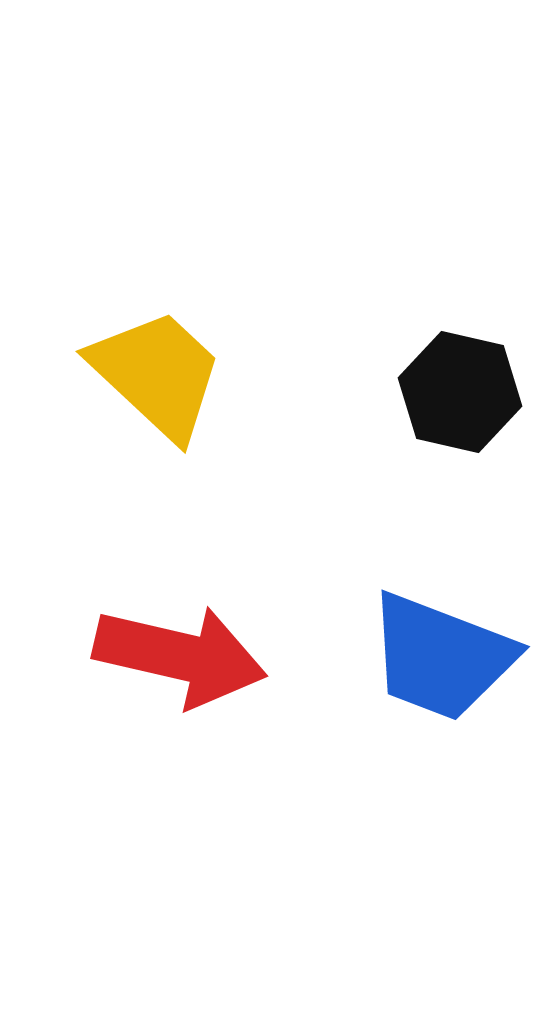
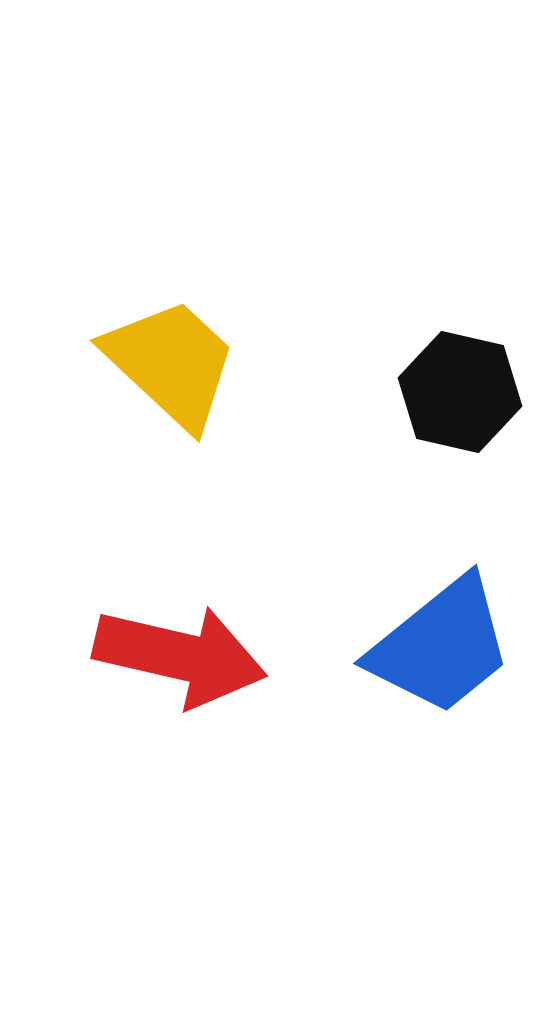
yellow trapezoid: moved 14 px right, 11 px up
blue trapezoid: moved 11 px up; rotated 60 degrees counterclockwise
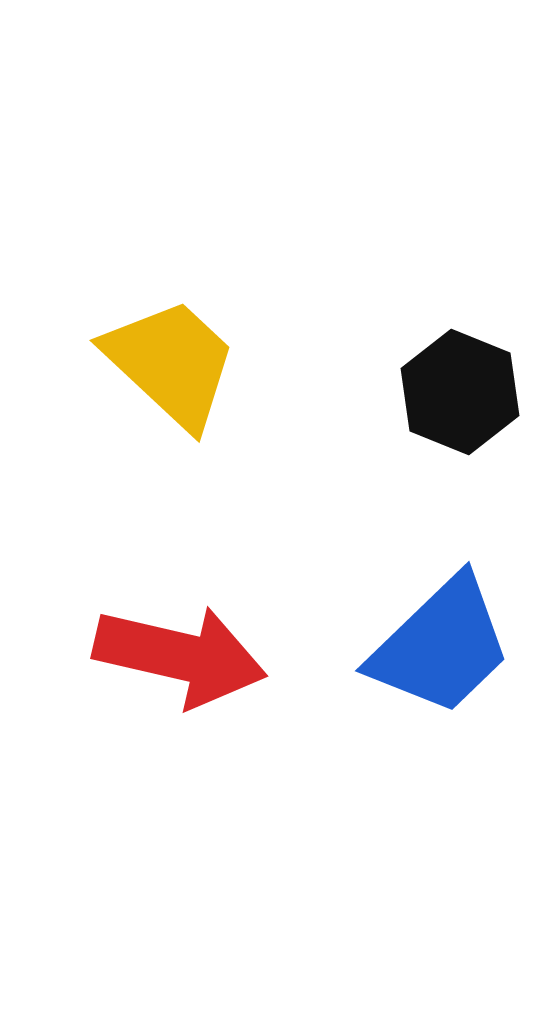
black hexagon: rotated 9 degrees clockwise
blue trapezoid: rotated 5 degrees counterclockwise
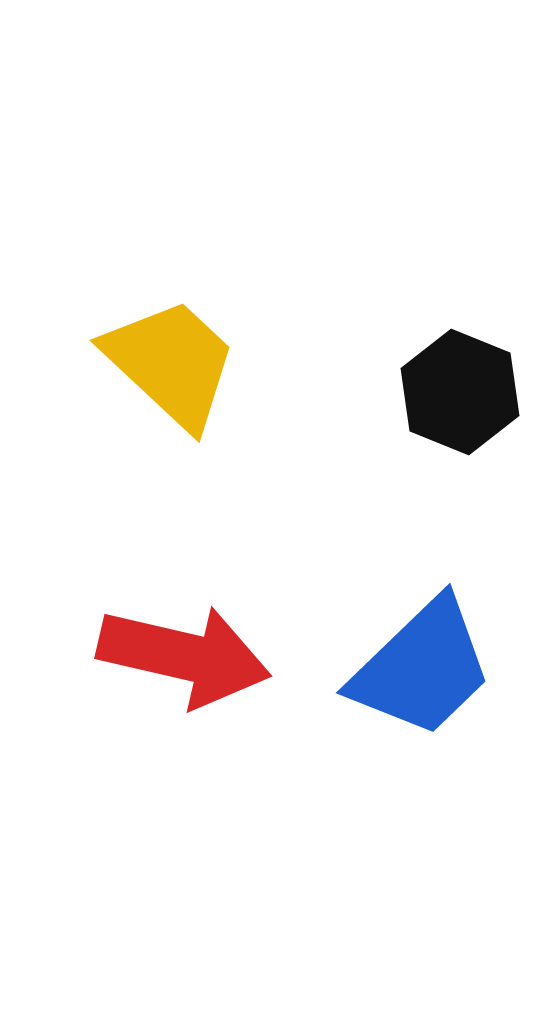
blue trapezoid: moved 19 px left, 22 px down
red arrow: moved 4 px right
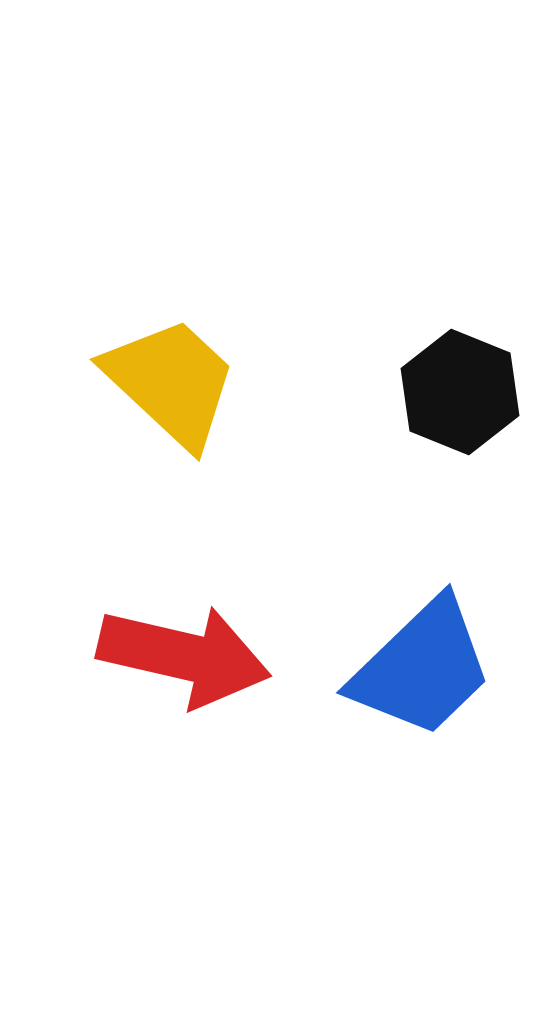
yellow trapezoid: moved 19 px down
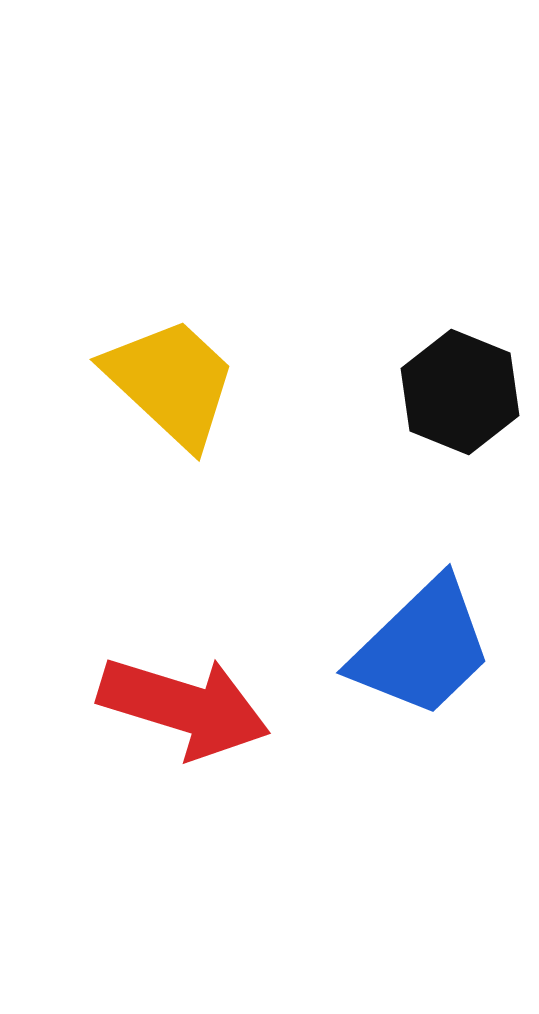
red arrow: moved 51 px down; rotated 4 degrees clockwise
blue trapezoid: moved 20 px up
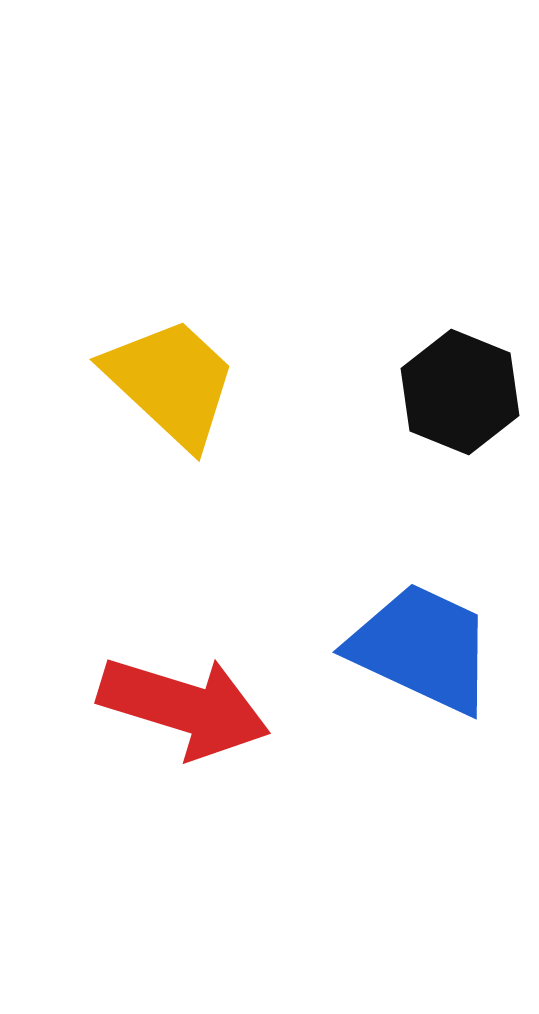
blue trapezoid: rotated 111 degrees counterclockwise
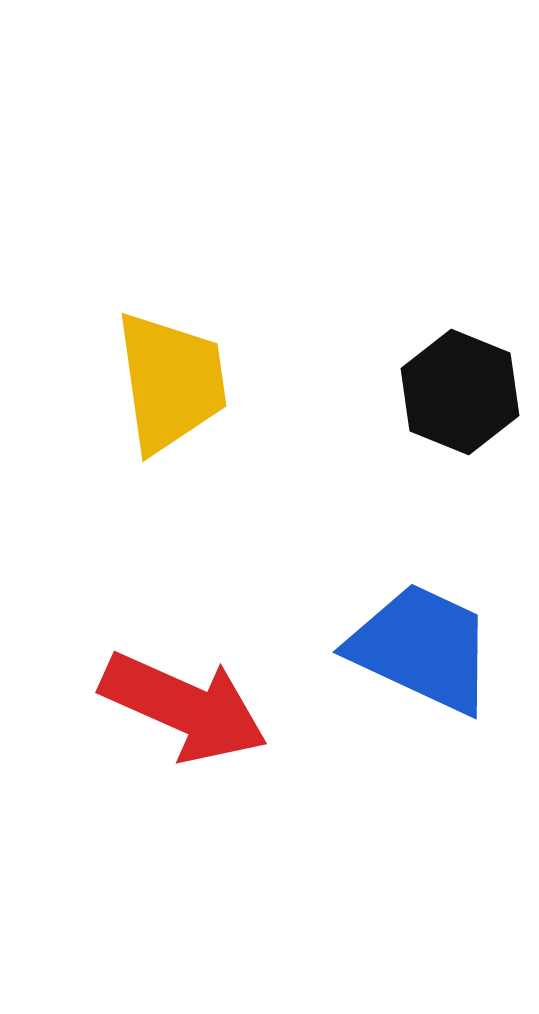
yellow trapezoid: rotated 39 degrees clockwise
red arrow: rotated 7 degrees clockwise
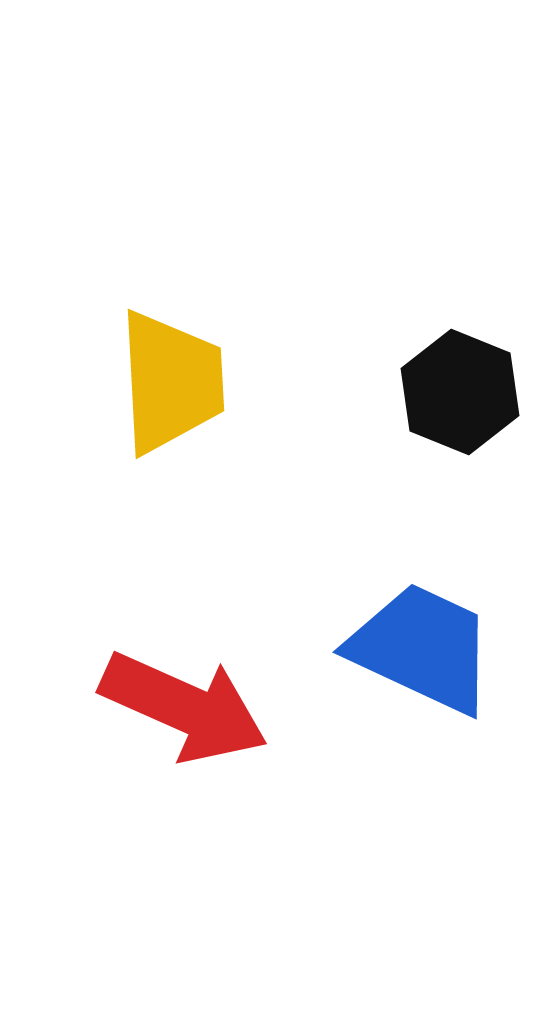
yellow trapezoid: rotated 5 degrees clockwise
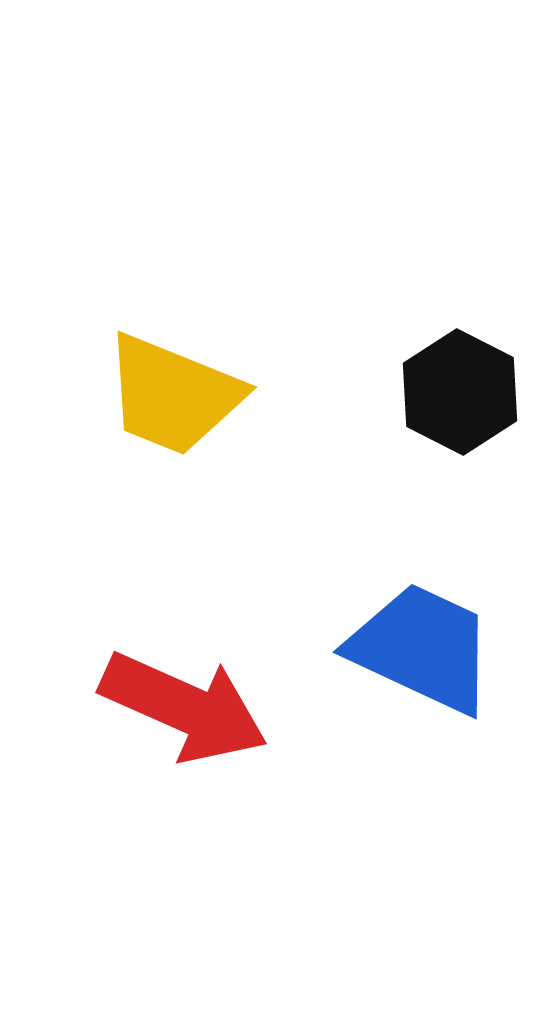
yellow trapezoid: moved 2 px right, 13 px down; rotated 115 degrees clockwise
black hexagon: rotated 5 degrees clockwise
